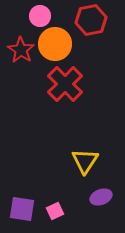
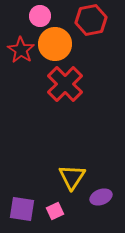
yellow triangle: moved 13 px left, 16 px down
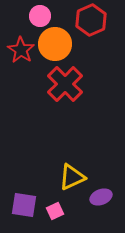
red hexagon: rotated 12 degrees counterclockwise
yellow triangle: rotated 32 degrees clockwise
purple square: moved 2 px right, 4 px up
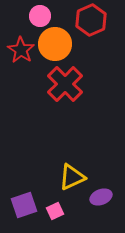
purple square: rotated 28 degrees counterclockwise
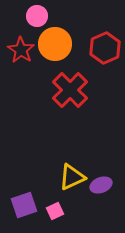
pink circle: moved 3 px left
red hexagon: moved 14 px right, 28 px down
red cross: moved 5 px right, 6 px down
purple ellipse: moved 12 px up
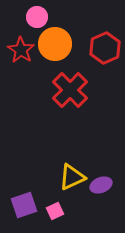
pink circle: moved 1 px down
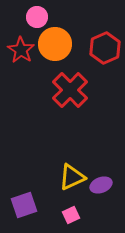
pink square: moved 16 px right, 4 px down
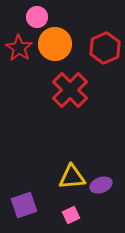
red star: moved 2 px left, 2 px up
yellow triangle: rotated 20 degrees clockwise
